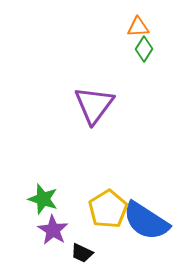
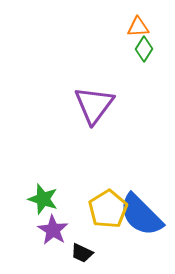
blue semicircle: moved 5 px left, 6 px up; rotated 12 degrees clockwise
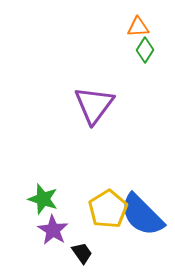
green diamond: moved 1 px right, 1 px down
blue semicircle: moved 1 px right
black trapezoid: rotated 150 degrees counterclockwise
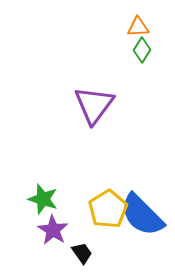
green diamond: moved 3 px left
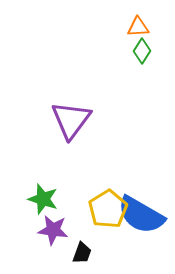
green diamond: moved 1 px down
purple triangle: moved 23 px left, 15 px down
blue semicircle: moved 1 px left; rotated 15 degrees counterclockwise
purple star: rotated 24 degrees counterclockwise
black trapezoid: rotated 55 degrees clockwise
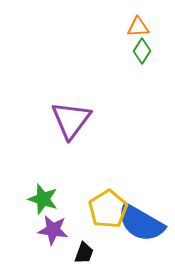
blue semicircle: moved 8 px down
black trapezoid: moved 2 px right
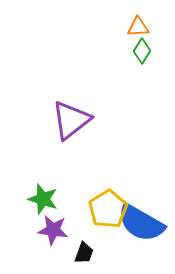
purple triangle: rotated 15 degrees clockwise
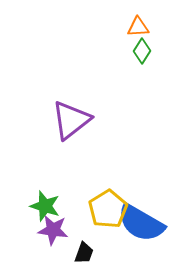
green star: moved 2 px right, 7 px down
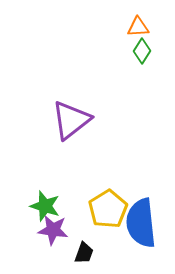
blue semicircle: rotated 54 degrees clockwise
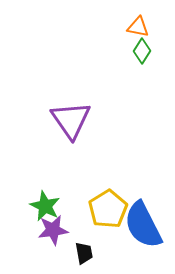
orange triangle: rotated 15 degrees clockwise
purple triangle: rotated 27 degrees counterclockwise
green star: rotated 8 degrees clockwise
blue semicircle: moved 2 px right, 2 px down; rotated 21 degrees counterclockwise
purple star: rotated 16 degrees counterclockwise
black trapezoid: rotated 30 degrees counterclockwise
